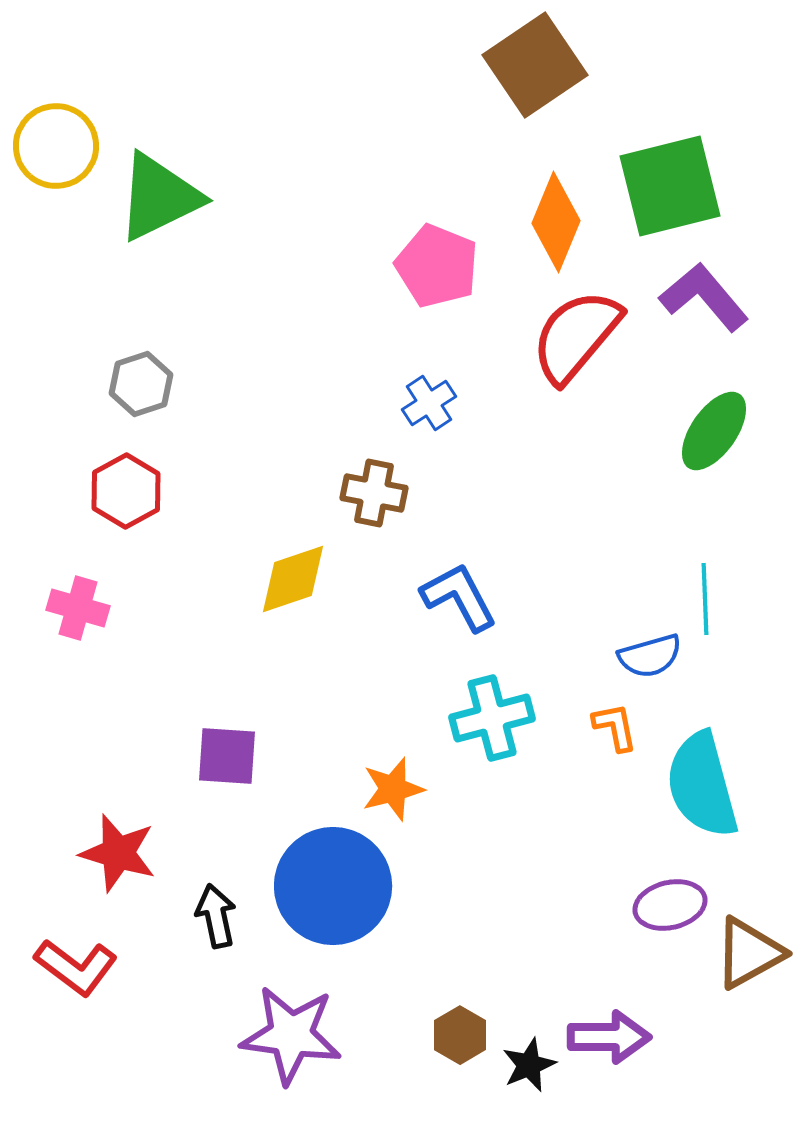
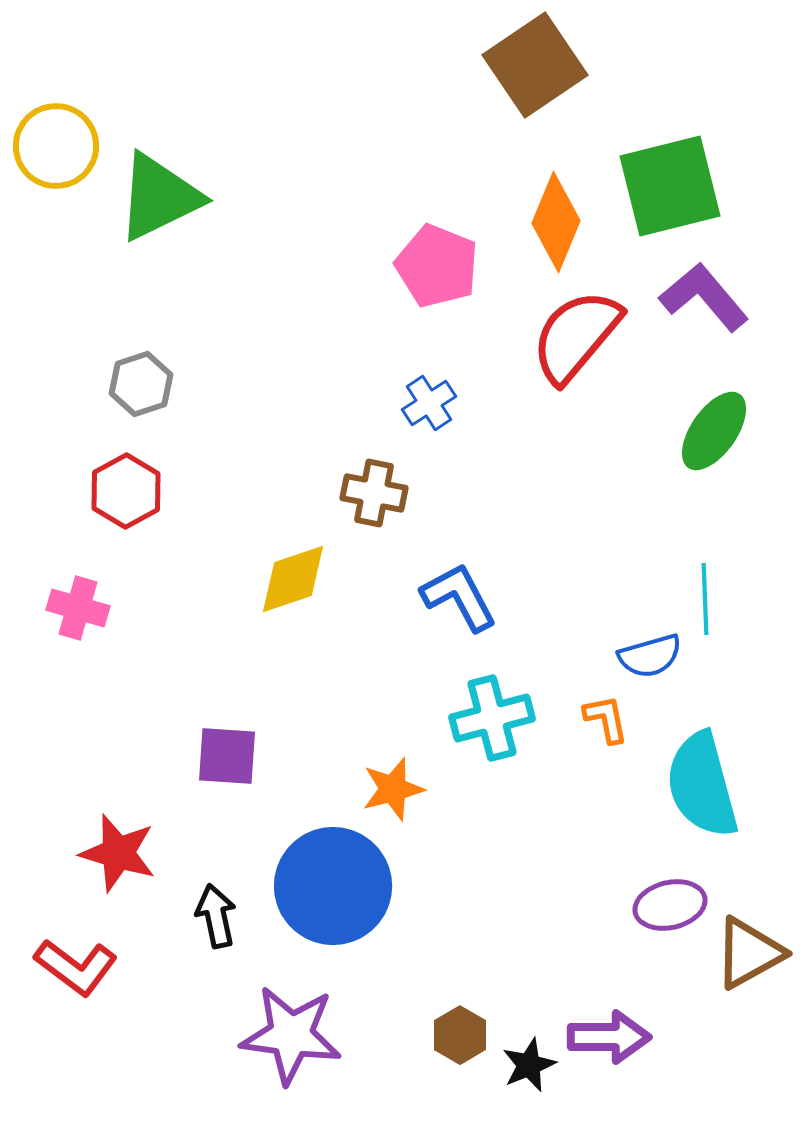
orange L-shape: moved 9 px left, 8 px up
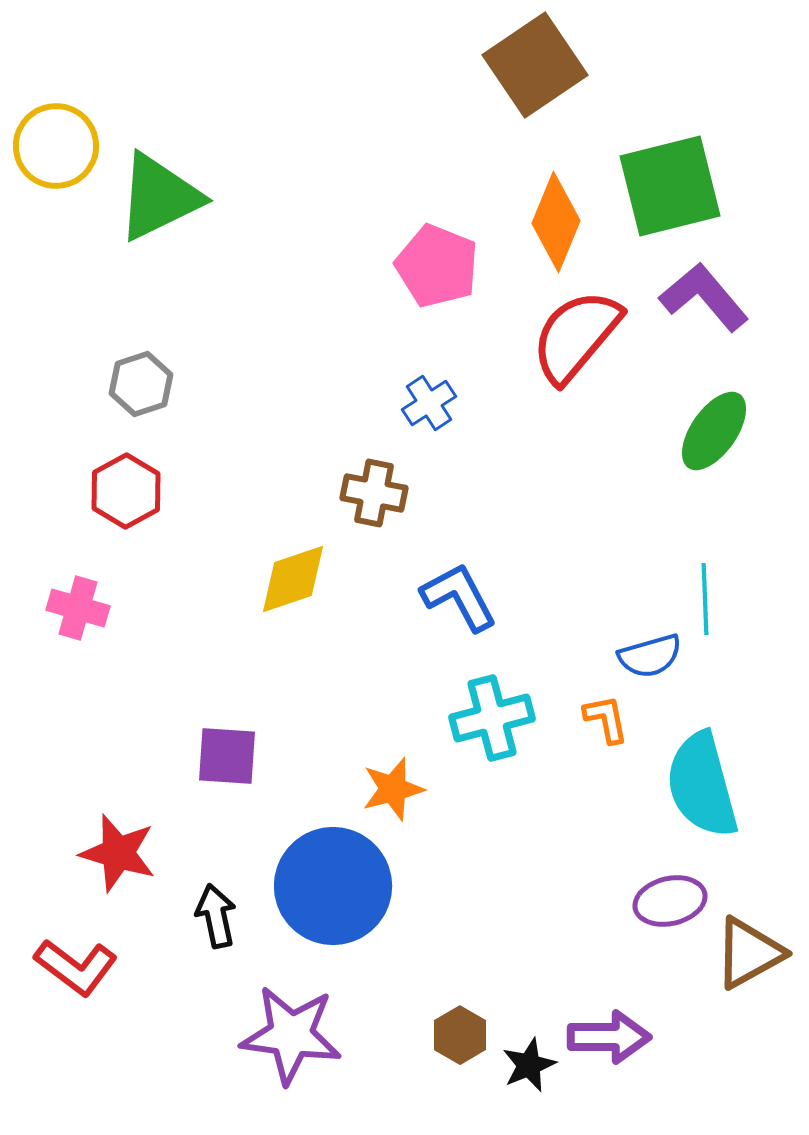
purple ellipse: moved 4 px up
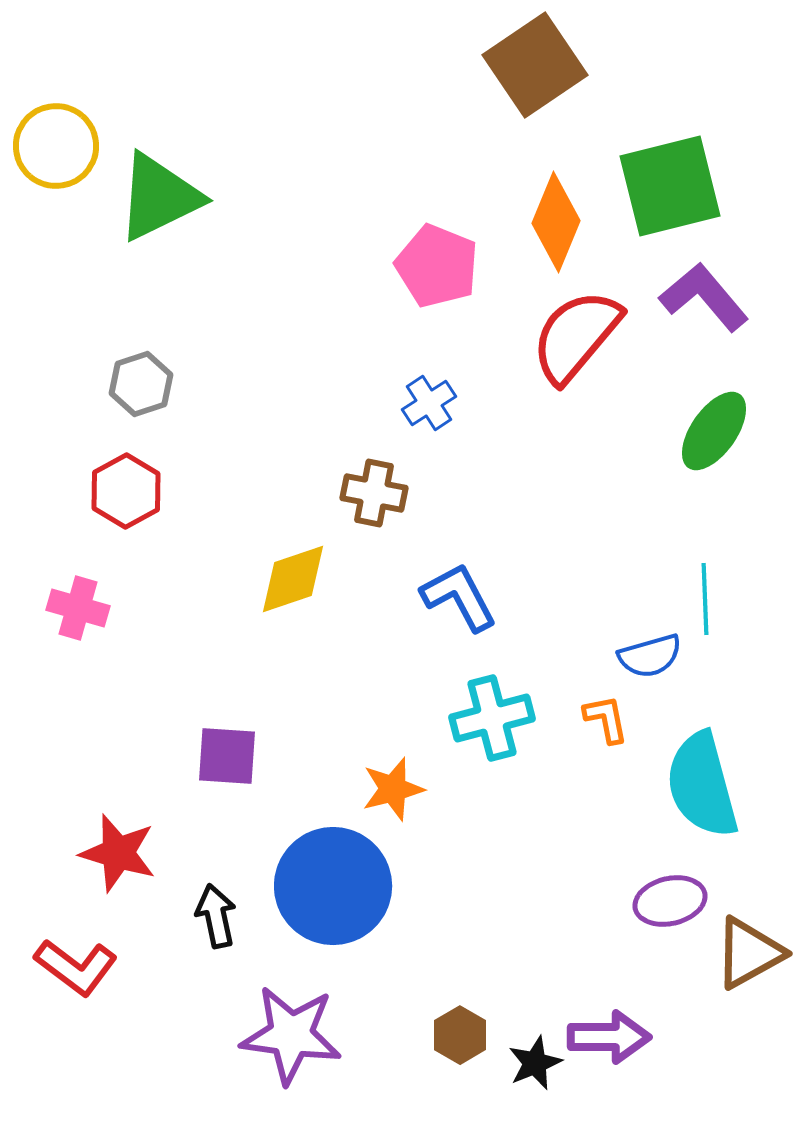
black star: moved 6 px right, 2 px up
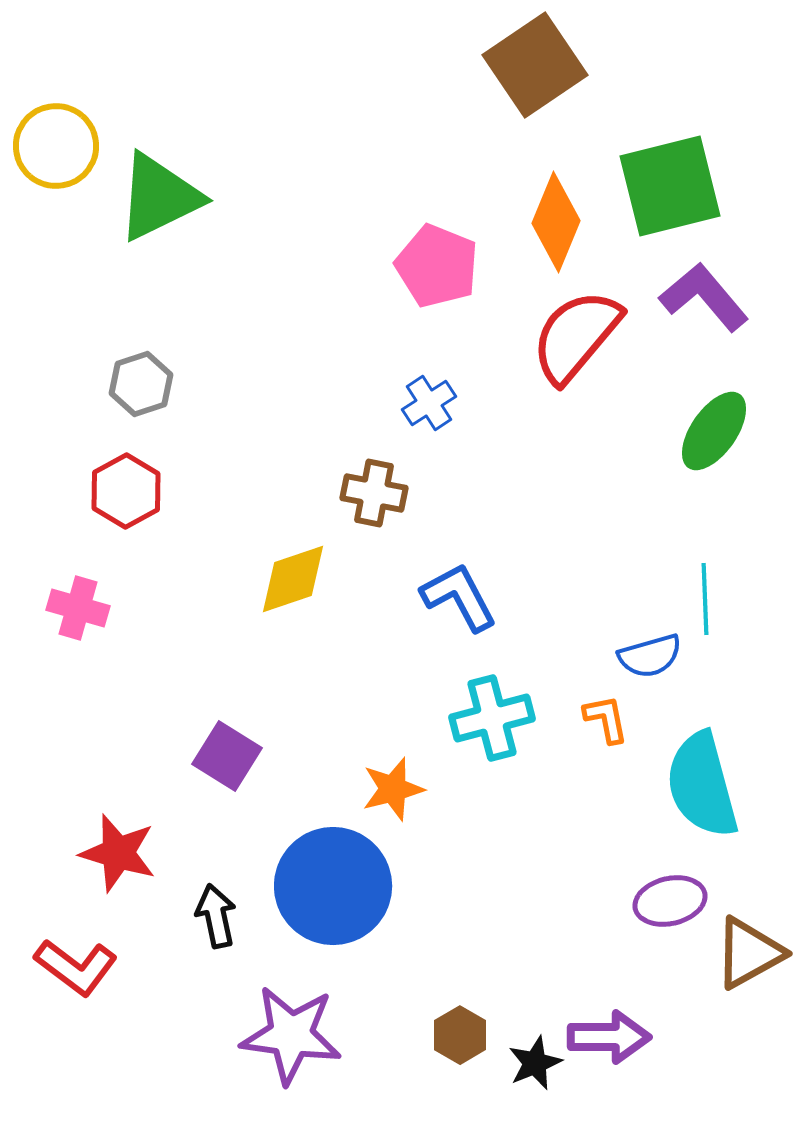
purple square: rotated 28 degrees clockwise
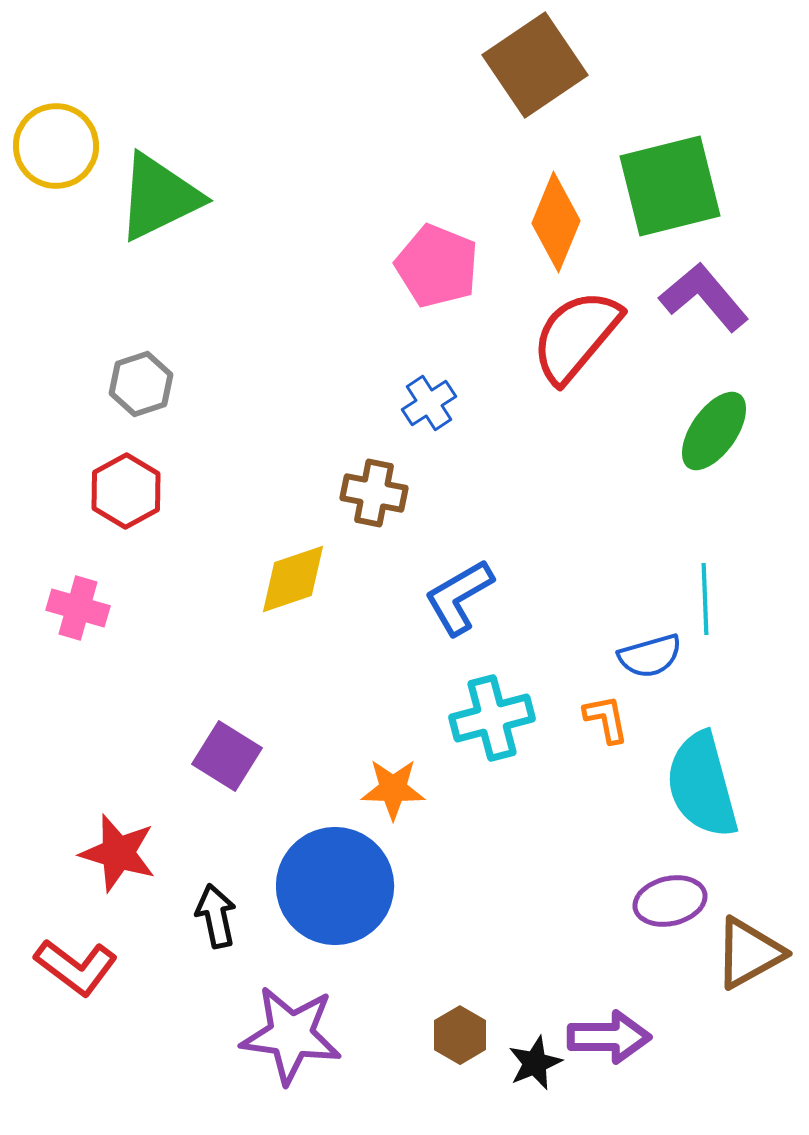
blue L-shape: rotated 92 degrees counterclockwise
orange star: rotated 16 degrees clockwise
blue circle: moved 2 px right
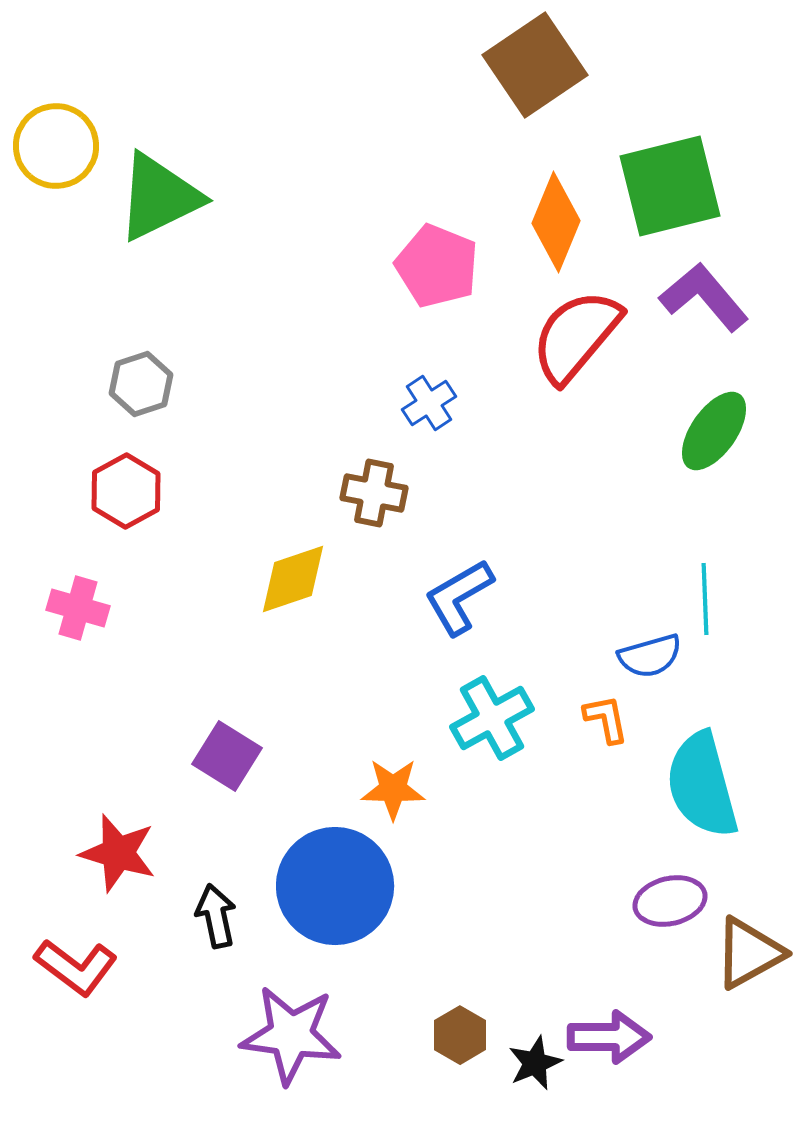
cyan cross: rotated 14 degrees counterclockwise
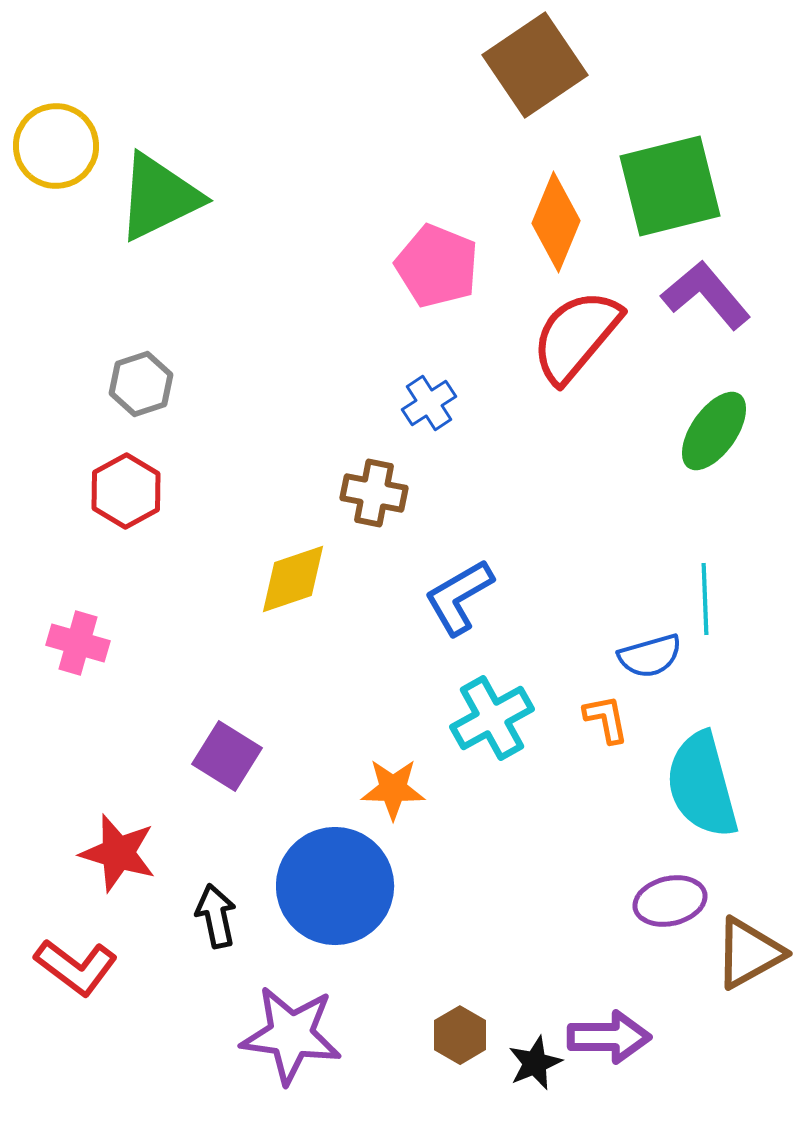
purple L-shape: moved 2 px right, 2 px up
pink cross: moved 35 px down
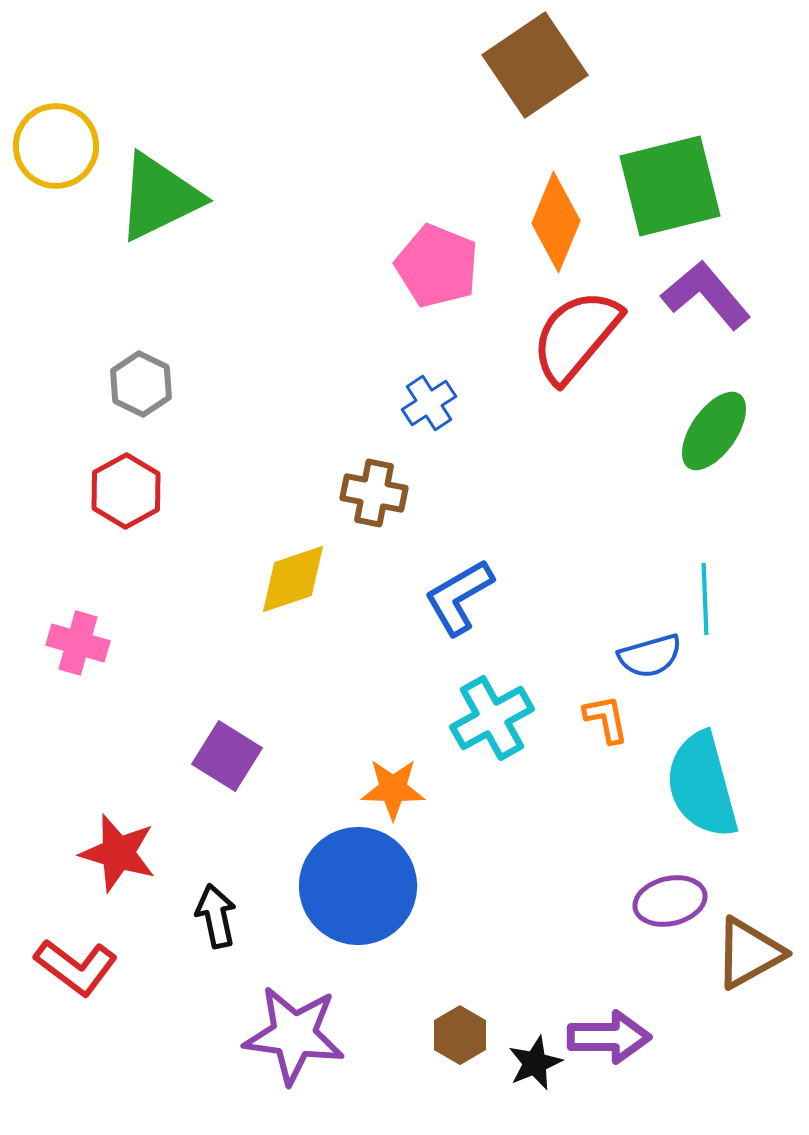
gray hexagon: rotated 16 degrees counterclockwise
blue circle: moved 23 px right
purple star: moved 3 px right
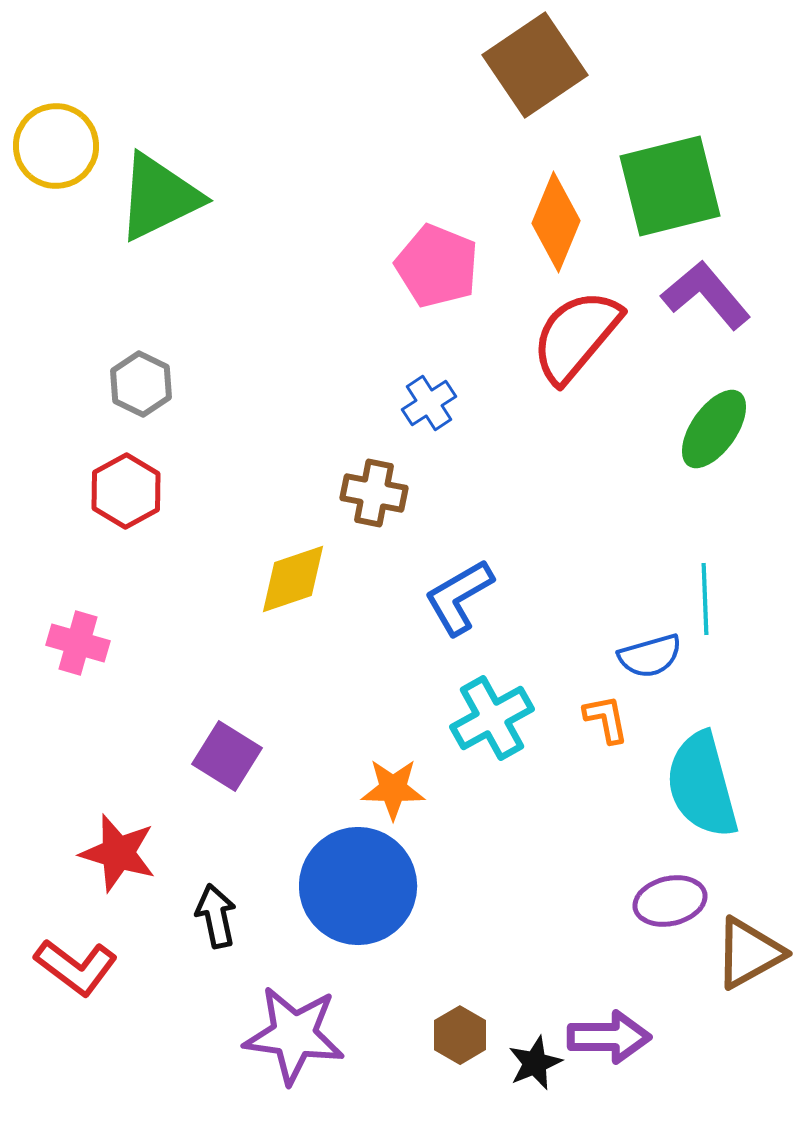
green ellipse: moved 2 px up
